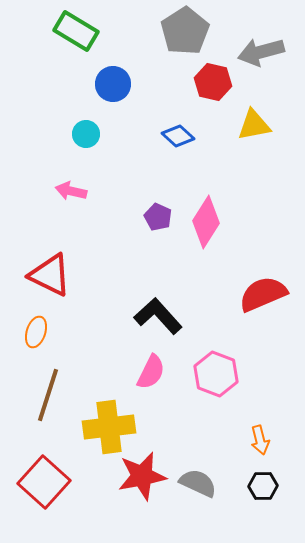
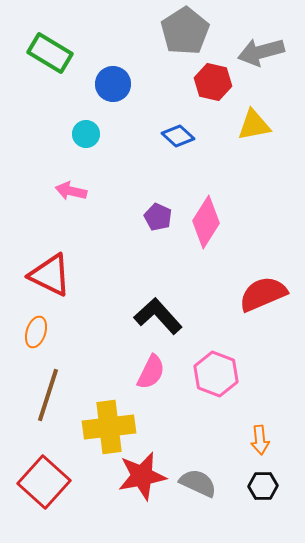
green rectangle: moved 26 px left, 22 px down
orange arrow: rotated 8 degrees clockwise
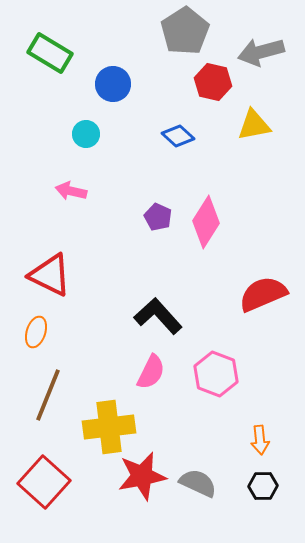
brown line: rotated 4 degrees clockwise
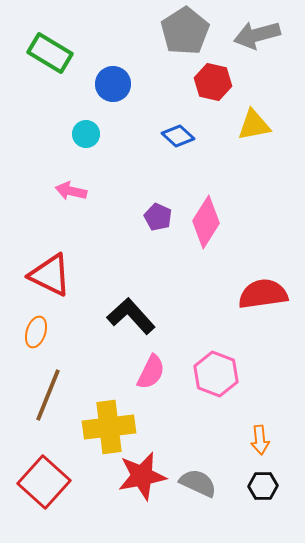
gray arrow: moved 4 px left, 17 px up
red semicircle: rotated 15 degrees clockwise
black L-shape: moved 27 px left
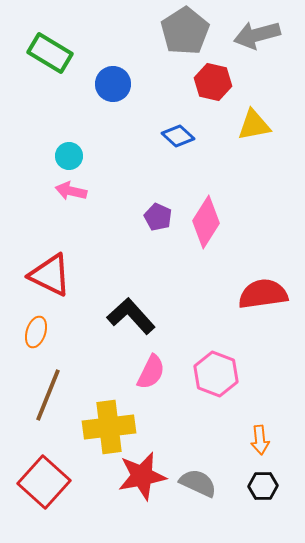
cyan circle: moved 17 px left, 22 px down
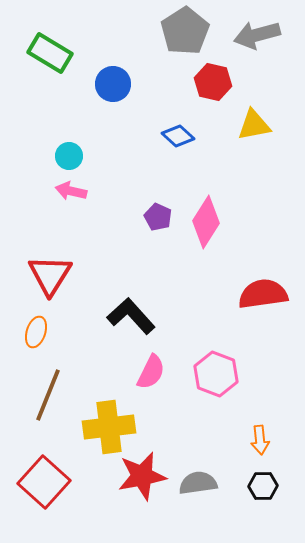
red triangle: rotated 36 degrees clockwise
gray semicircle: rotated 33 degrees counterclockwise
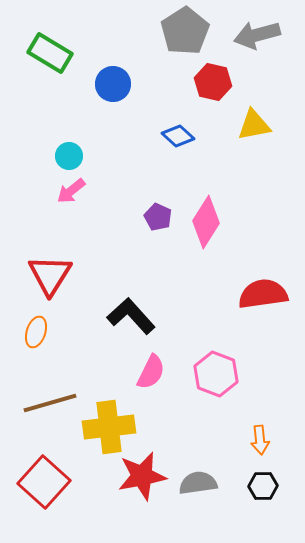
pink arrow: rotated 52 degrees counterclockwise
brown line: moved 2 px right, 8 px down; rotated 52 degrees clockwise
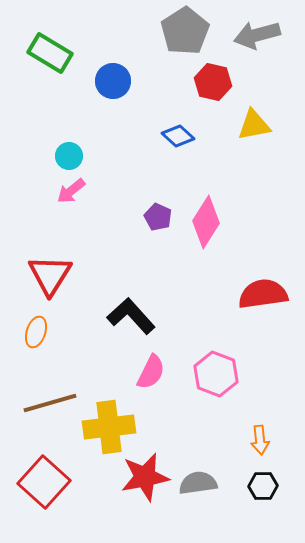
blue circle: moved 3 px up
red star: moved 3 px right, 1 px down
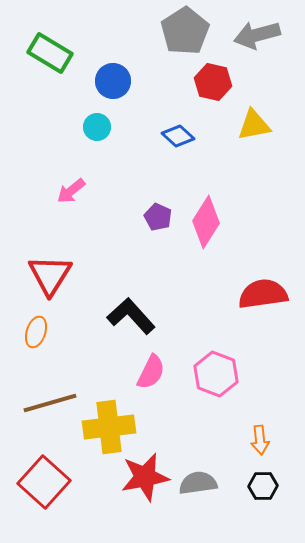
cyan circle: moved 28 px right, 29 px up
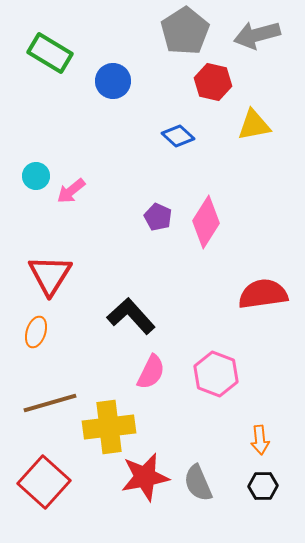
cyan circle: moved 61 px left, 49 px down
gray semicircle: rotated 105 degrees counterclockwise
